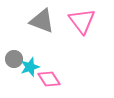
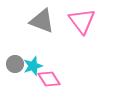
gray circle: moved 1 px right, 5 px down
cyan star: moved 3 px right, 1 px up
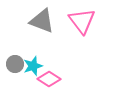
pink diamond: rotated 25 degrees counterclockwise
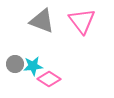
cyan star: rotated 12 degrees clockwise
